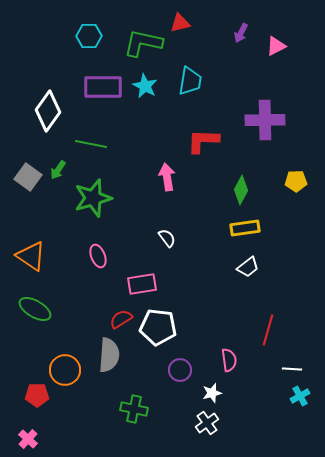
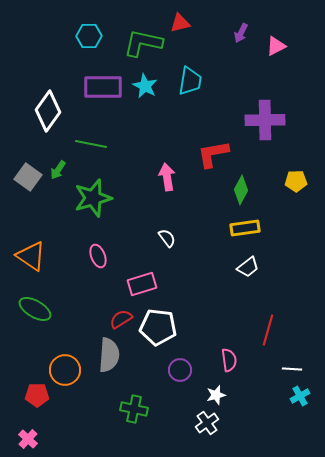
red L-shape: moved 10 px right, 13 px down; rotated 12 degrees counterclockwise
pink rectangle: rotated 8 degrees counterclockwise
white star: moved 4 px right, 2 px down
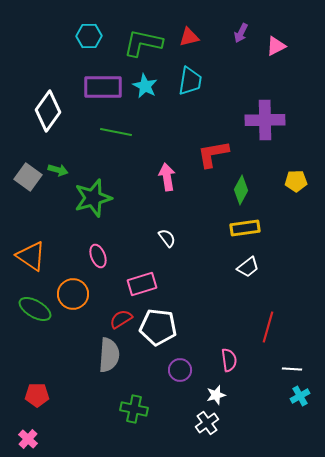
red triangle: moved 9 px right, 14 px down
green line: moved 25 px right, 12 px up
green arrow: rotated 108 degrees counterclockwise
red line: moved 3 px up
orange circle: moved 8 px right, 76 px up
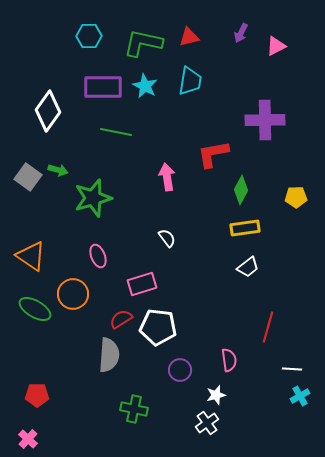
yellow pentagon: moved 16 px down
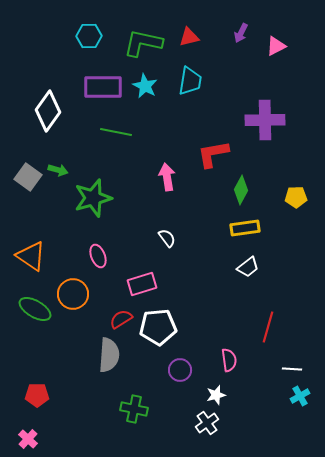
white pentagon: rotated 12 degrees counterclockwise
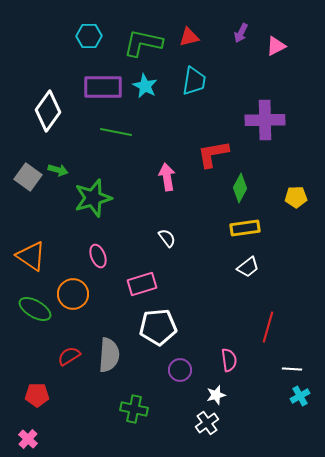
cyan trapezoid: moved 4 px right
green diamond: moved 1 px left, 2 px up
red semicircle: moved 52 px left, 37 px down
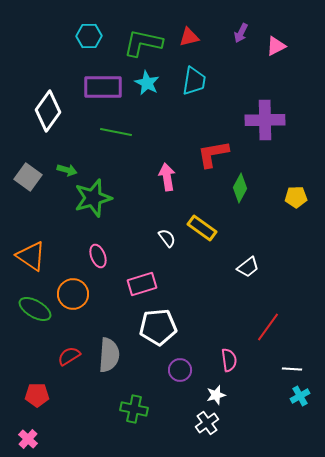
cyan star: moved 2 px right, 3 px up
green arrow: moved 9 px right
yellow rectangle: moved 43 px left; rotated 44 degrees clockwise
red line: rotated 20 degrees clockwise
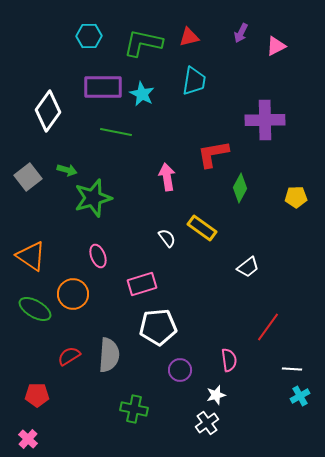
cyan star: moved 5 px left, 11 px down
gray square: rotated 16 degrees clockwise
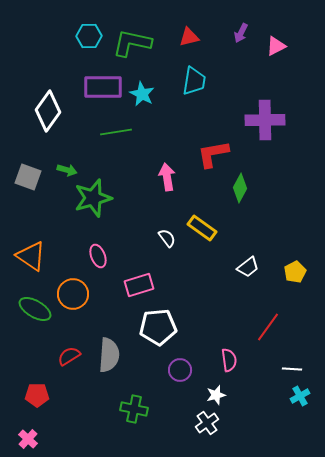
green L-shape: moved 11 px left
green line: rotated 20 degrees counterclockwise
gray square: rotated 32 degrees counterclockwise
yellow pentagon: moved 1 px left, 75 px down; rotated 25 degrees counterclockwise
pink rectangle: moved 3 px left, 1 px down
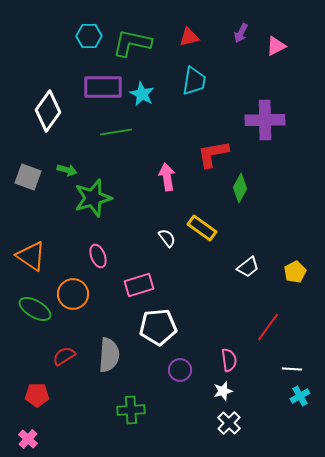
red semicircle: moved 5 px left
white star: moved 7 px right, 4 px up
green cross: moved 3 px left, 1 px down; rotated 16 degrees counterclockwise
white cross: moved 22 px right; rotated 10 degrees counterclockwise
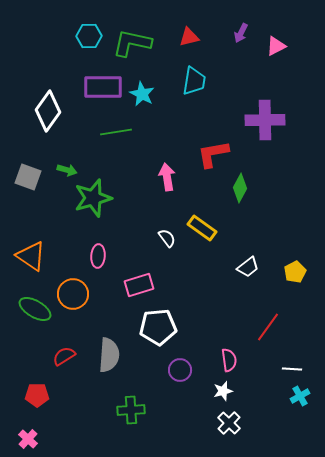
pink ellipse: rotated 25 degrees clockwise
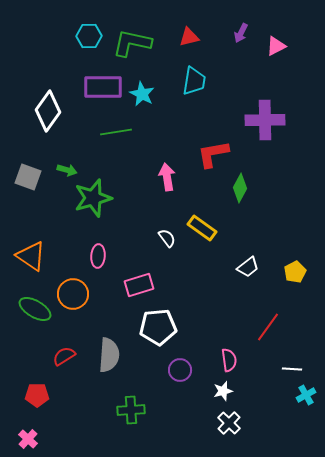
cyan cross: moved 6 px right, 1 px up
